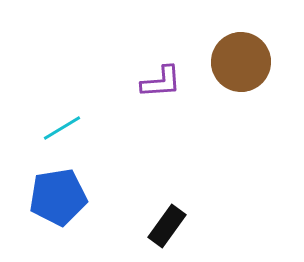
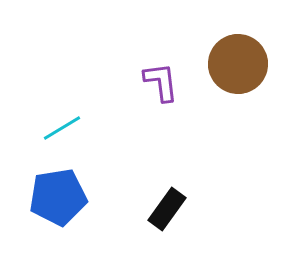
brown circle: moved 3 px left, 2 px down
purple L-shape: rotated 93 degrees counterclockwise
black rectangle: moved 17 px up
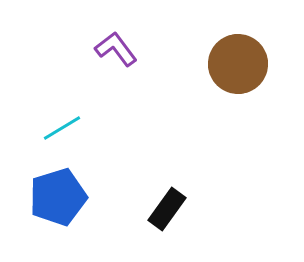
purple L-shape: moved 45 px left, 33 px up; rotated 30 degrees counterclockwise
blue pentagon: rotated 8 degrees counterclockwise
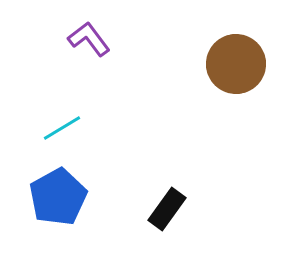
purple L-shape: moved 27 px left, 10 px up
brown circle: moved 2 px left
blue pentagon: rotated 12 degrees counterclockwise
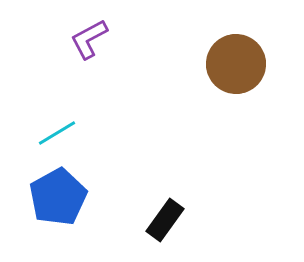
purple L-shape: rotated 81 degrees counterclockwise
cyan line: moved 5 px left, 5 px down
black rectangle: moved 2 px left, 11 px down
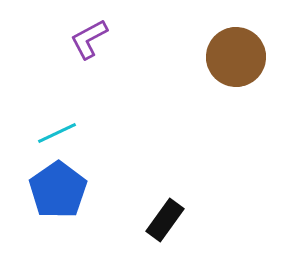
brown circle: moved 7 px up
cyan line: rotated 6 degrees clockwise
blue pentagon: moved 7 px up; rotated 6 degrees counterclockwise
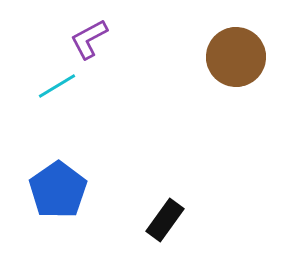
cyan line: moved 47 px up; rotated 6 degrees counterclockwise
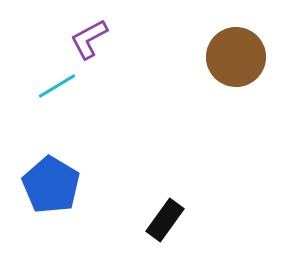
blue pentagon: moved 7 px left, 5 px up; rotated 6 degrees counterclockwise
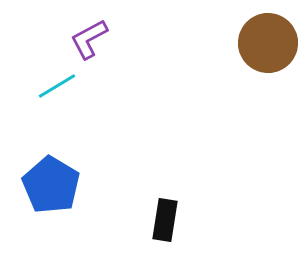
brown circle: moved 32 px right, 14 px up
black rectangle: rotated 27 degrees counterclockwise
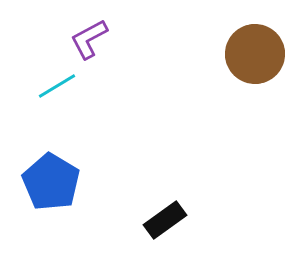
brown circle: moved 13 px left, 11 px down
blue pentagon: moved 3 px up
black rectangle: rotated 45 degrees clockwise
